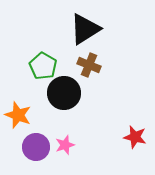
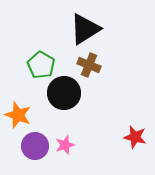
green pentagon: moved 2 px left, 1 px up
purple circle: moved 1 px left, 1 px up
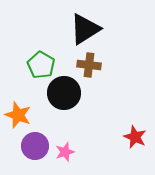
brown cross: rotated 15 degrees counterclockwise
red star: rotated 10 degrees clockwise
pink star: moved 7 px down
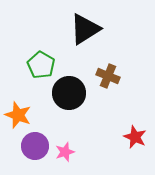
brown cross: moved 19 px right, 11 px down; rotated 15 degrees clockwise
black circle: moved 5 px right
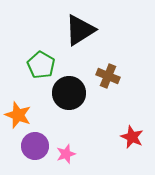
black triangle: moved 5 px left, 1 px down
red star: moved 3 px left
pink star: moved 1 px right, 2 px down
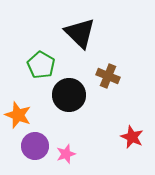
black triangle: moved 3 px down; rotated 44 degrees counterclockwise
black circle: moved 2 px down
